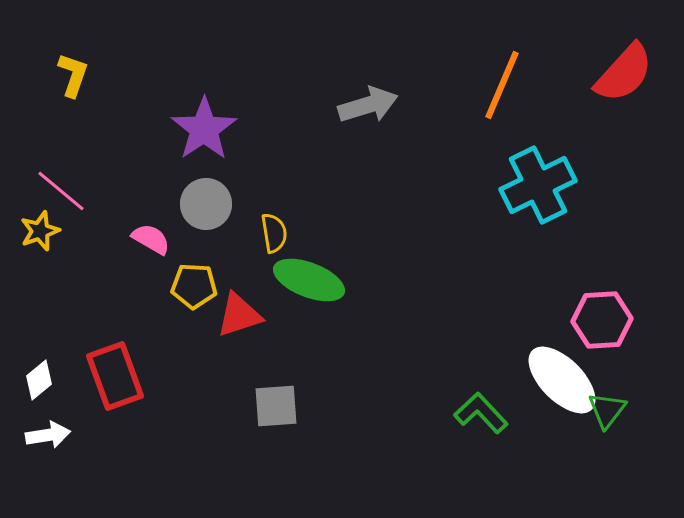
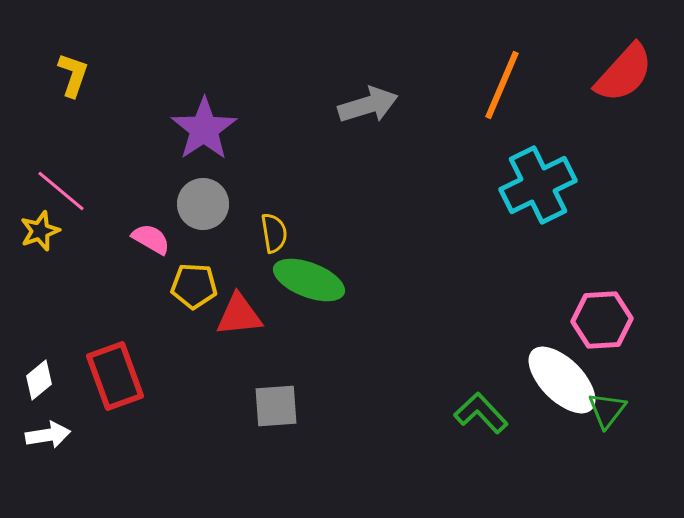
gray circle: moved 3 px left
red triangle: rotated 12 degrees clockwise
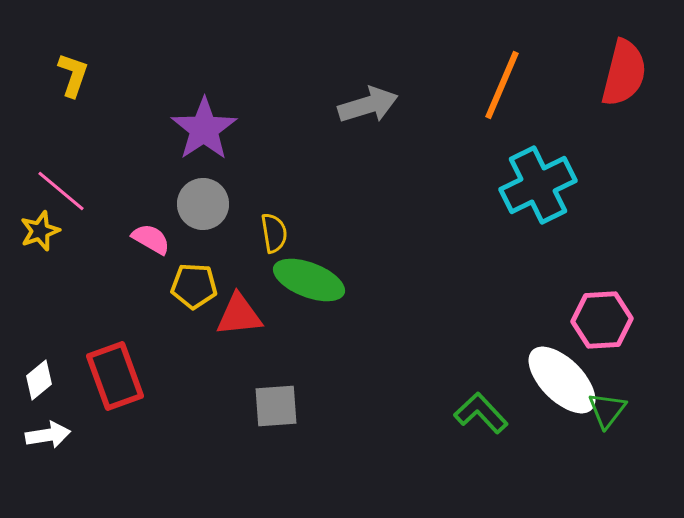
red semicircle: rotated 28 degrees counterclockwise
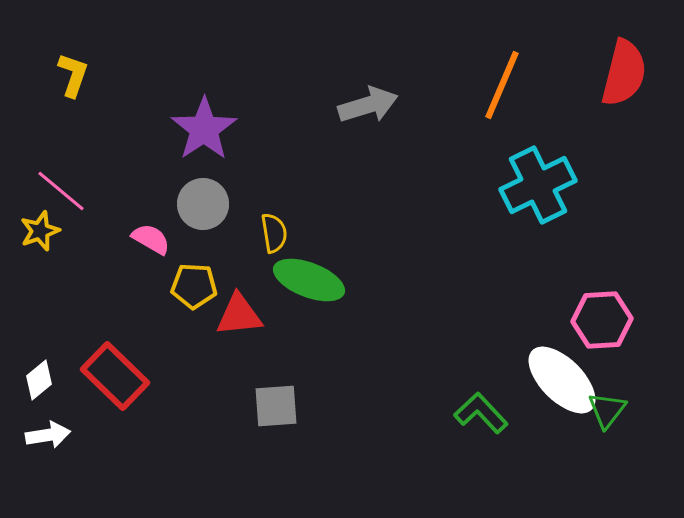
red rectangle: rotated 26 degrees counterclockwise
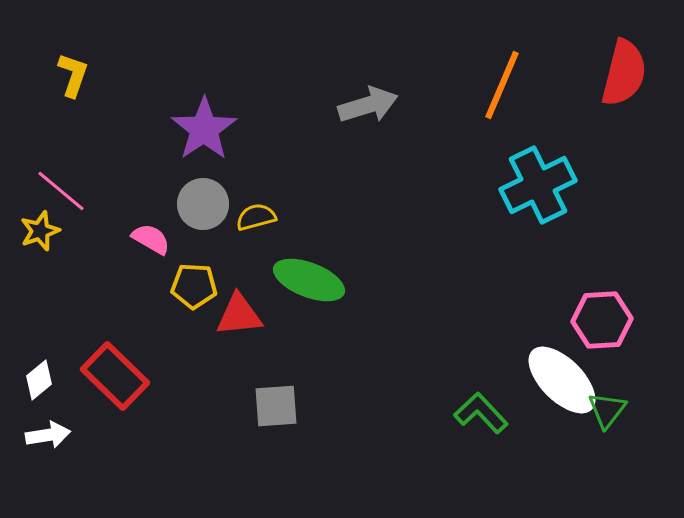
yellow semicircle: moved 18 px left, 16 px up; rotated 96 degrees counterclockwise
